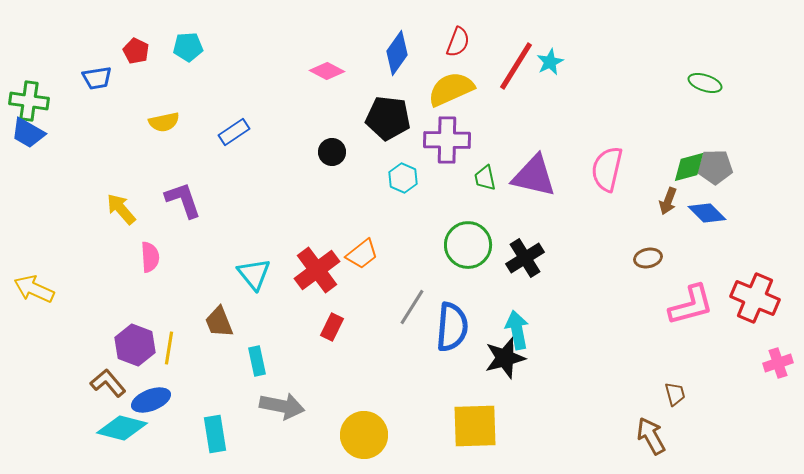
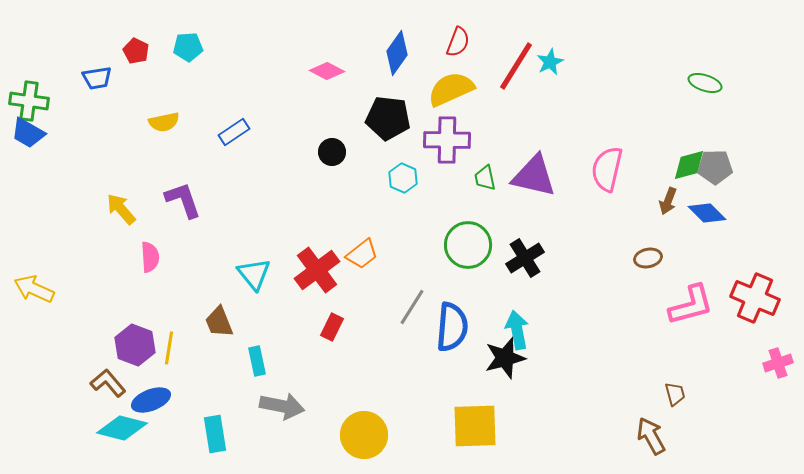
green diamond at (689, 167): moved 2 px up
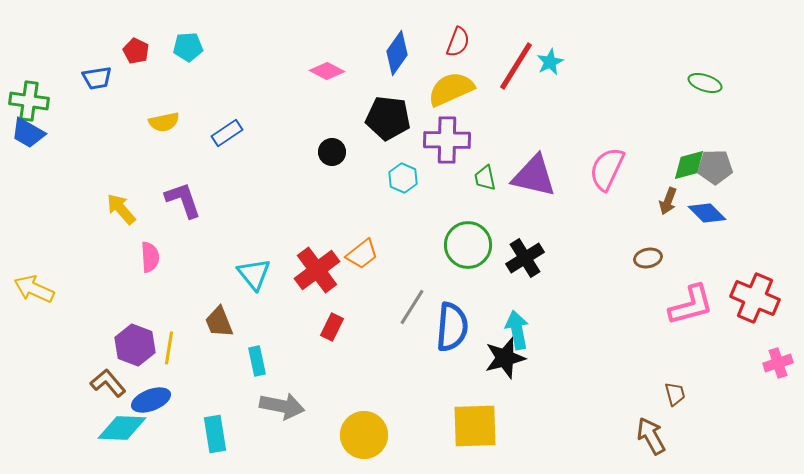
blue rectangle at (234, 132): moved 7 px left, 1 px down
pink semicircle at (607, 169): rotated 12 degrees clockwise
cyan diamond at (122, 428): rotated 12 degrees counterclockwise
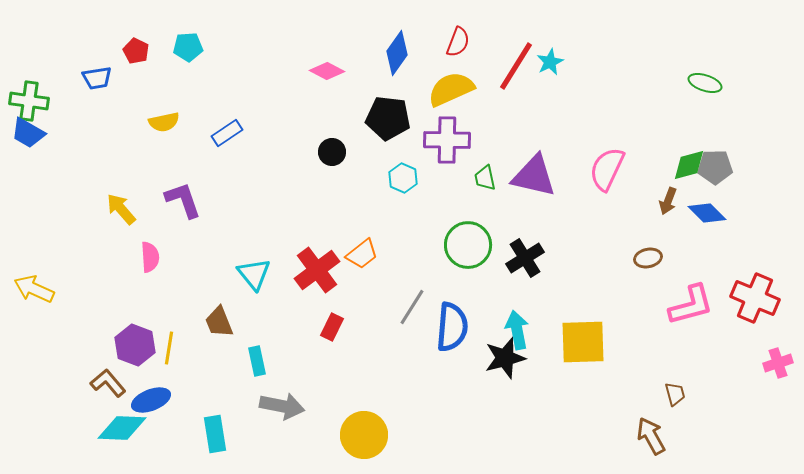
yellow square at (475, 426): moved 108 px right, 84 px up
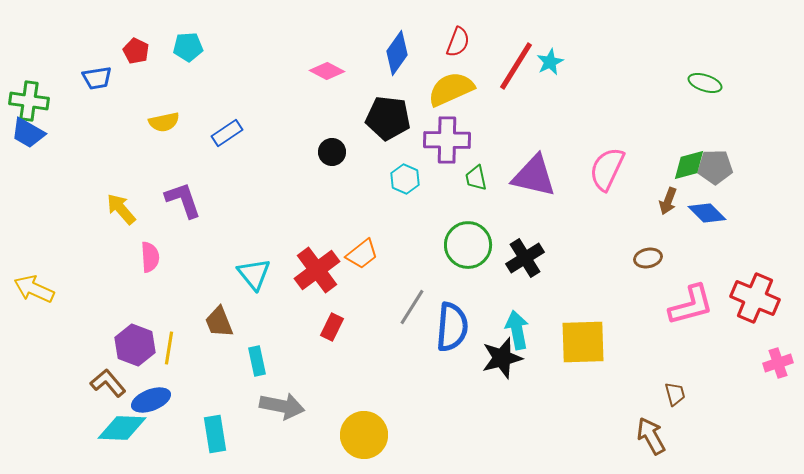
cyan hexagon at (403, 178): moved 2 px right, 1 px down
green trapezoid at (485, 178): moved 9 px left
black star at (505, 358): moved 3 px left
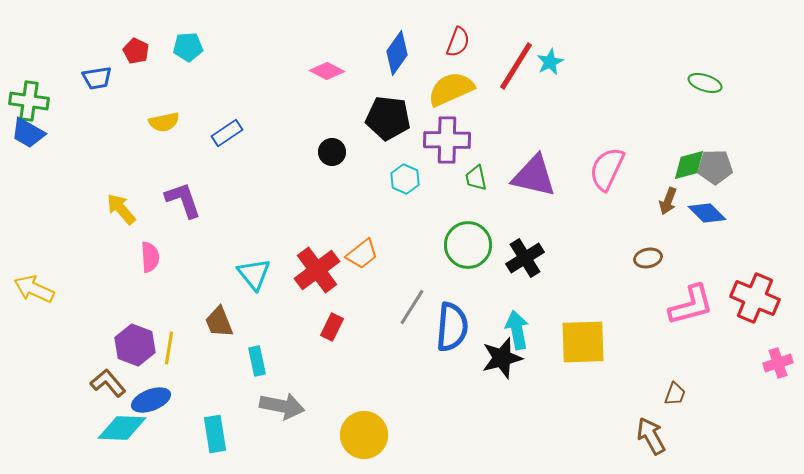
brown trapezoid at (675, 394): rotated 35 degrees clockwise
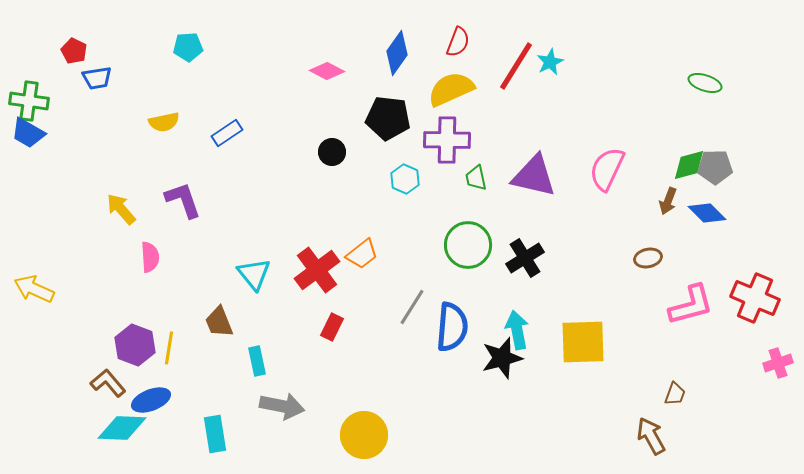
red pentagon at (136, 51): moved 62 px left
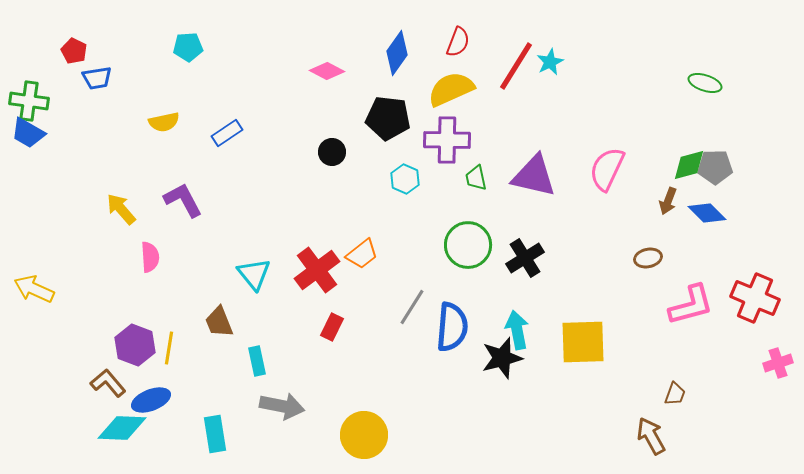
purple L-shape at (183, 200): rotated 9 degrees counterclockwise
